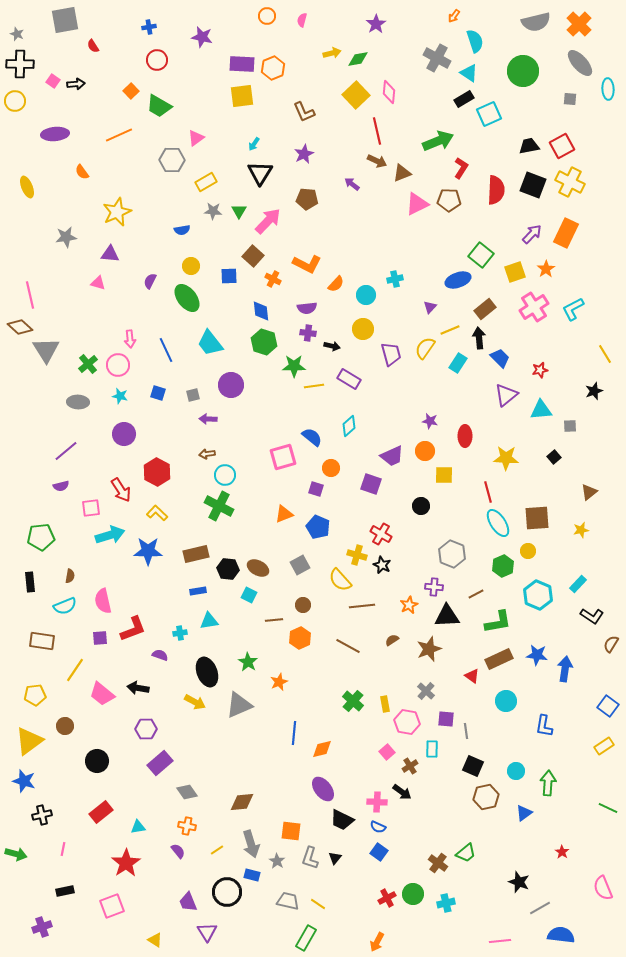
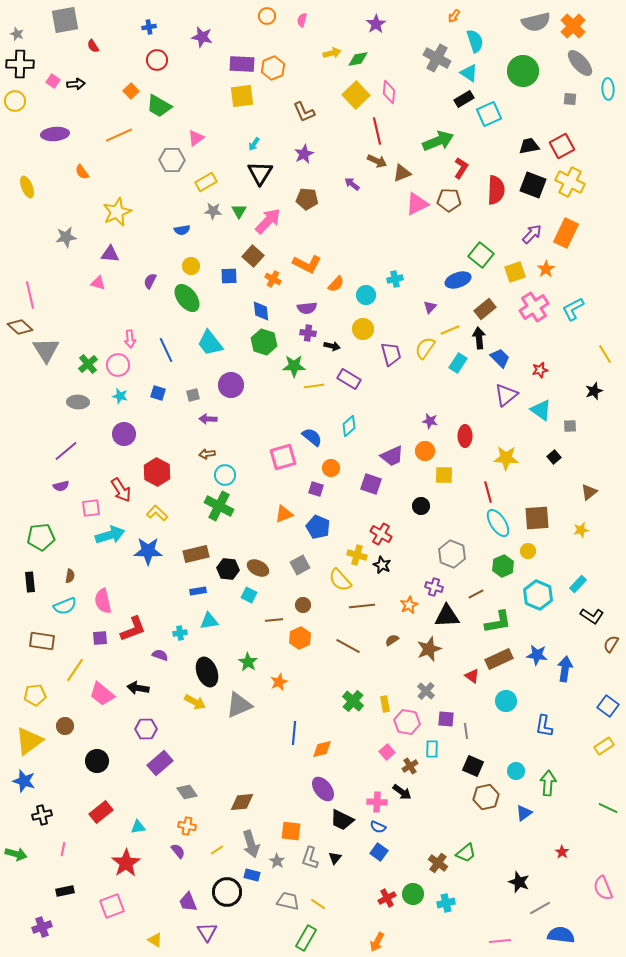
orange cross at (579, 24): moved 6 px left, 2 px down
cyan triangle at (541, 410): rotated 40 degrees clockwise
purple cross at (434, 587): rotated 12 degrees clockwise
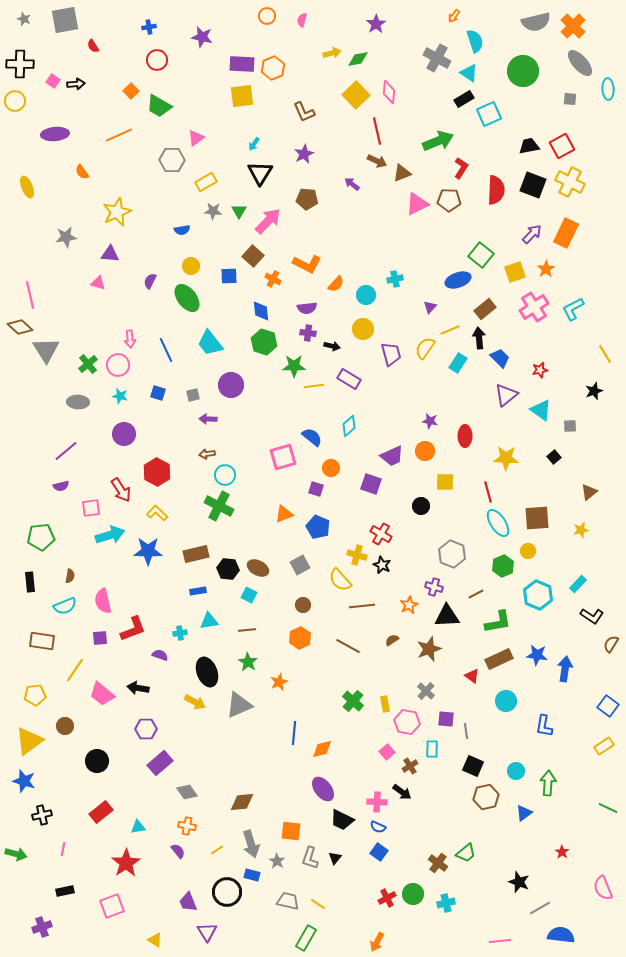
gray star at (17, 34): moved 7 px right, 15 px up
yellow square at (444, 475): moved 1 px right, 7 px down
brown line at (274, 620): moved 27 px left, 10 px down
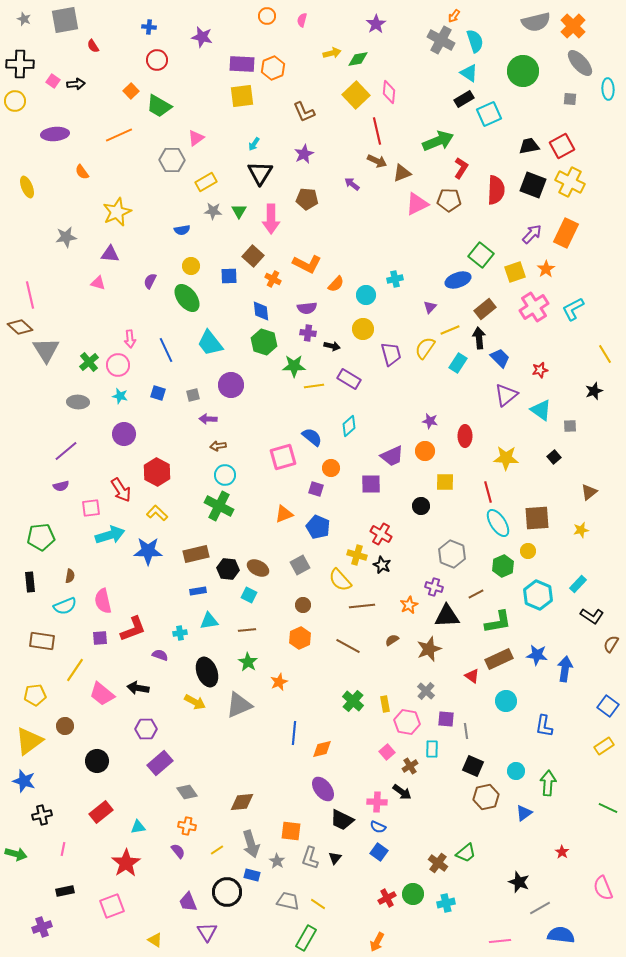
blue cross at (149, 27): rotated 16 degrees clockwise
gray cross at (437, 58): moved 4 px right, 18 px up
pink arrow at (268, 221): moved 3 px right, 2 px up; rotated 136 degrees clockwise
green cross at (88, 364): moved 1 px right, 2 px up
brown arrow at (207, 454): moved 11 px right, 8 px up
purple square at (371, 484): rotated 20 degrees counterclockwise
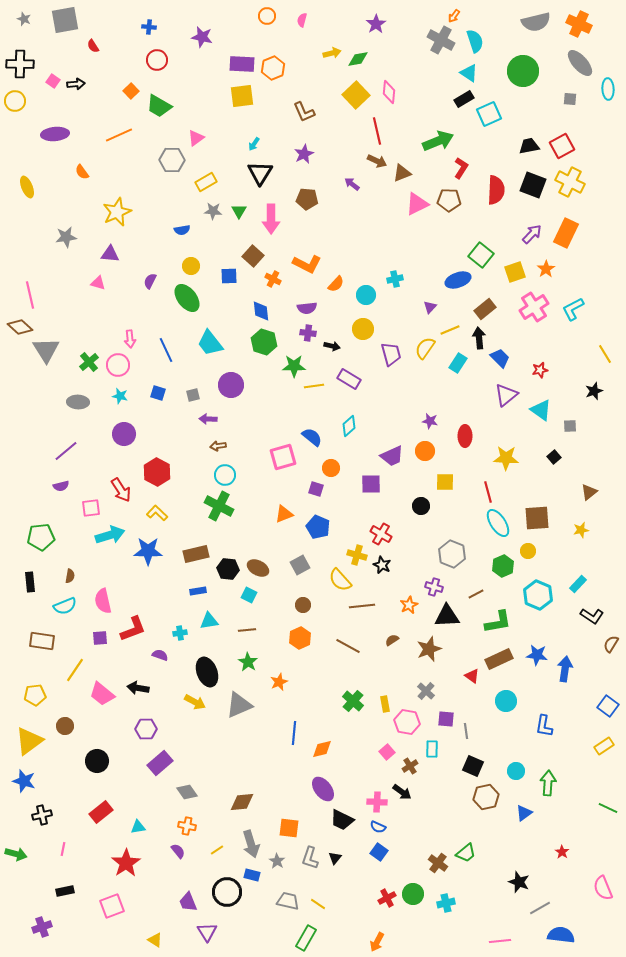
orange cross at (573, 26): moved 6 px right, 2 px up; rotated 20 degrees counterclockwise
orange square at (291, 831): moved 2 px left, 3 px up
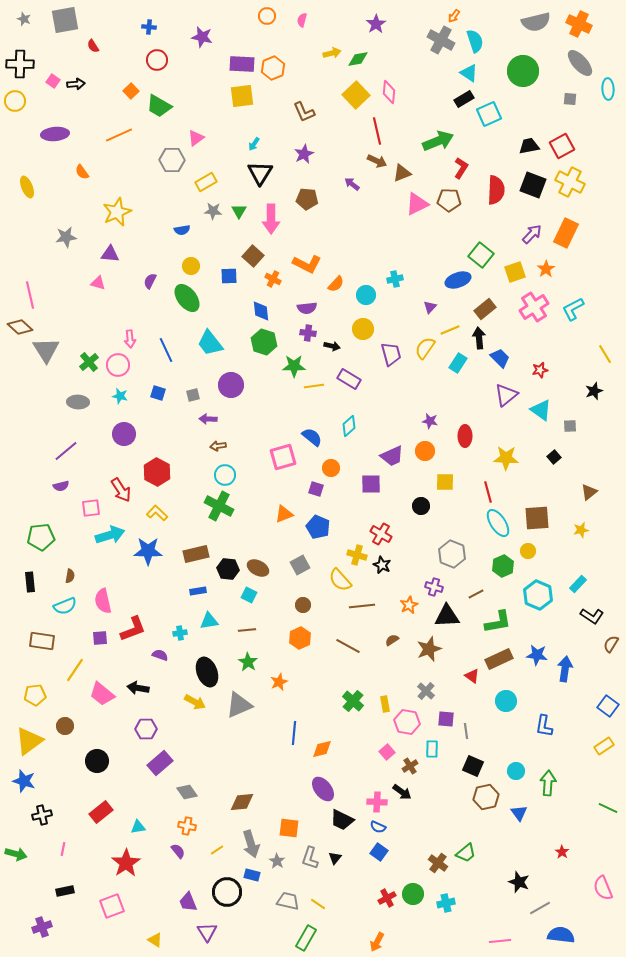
blue triangle at (524, 813): moved 5 px left; rotated 30 degrees counterclockwise
